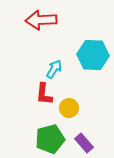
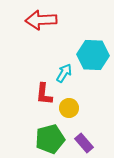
cyan arrow: moved 10 px right, 4 px down
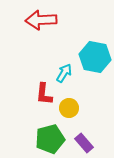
cyan hexagon: moved 2 px right, 2 px down; rotated 8 degrees clockwise
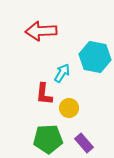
red arrow: moved 11 px down
cyan arrow: moved 2 px left
green pentagon: moved 2 px left; rotated 12 degrees clockwise
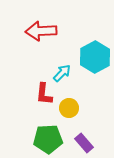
cyan hexagon: rotated 20 degrees clockwise
cyan arrow: rotated 12 degrees clockwise
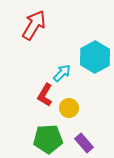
red arrow: moved 7 px left, 6 px up; rotated 124 degrees clockwise
red L-shape: moved 1 px right, 1 px down; rotated 25 degrees clockwise
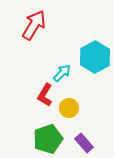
green pentagon: rotated 16 degrees counterclockwise
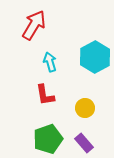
cyan arrow: moved 12 px left, 11 px up; rotated 60 degrees counterclockwise
red L-shape: rotated 40 degrees counterclockwise
yellow circle: moved 16 px right
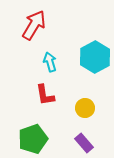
green pentagon: moved 15 px left
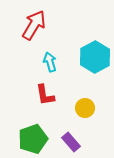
purple rectangle: moved 13 px left, 1 px up
